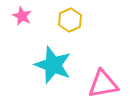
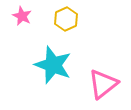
yellow hexagon: moved 4 px left, 1 px up
pink triangle: rotated 28 degrees counterclockwise
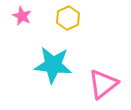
yellow hexagon: moved 2 px right, 1 px up
cyan star: rotated 15 degrees counterclockwise
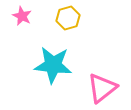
yellow hexagon: rotated 10 degrees clockwise
pink triangle: moved 1 px left, 4 px down
